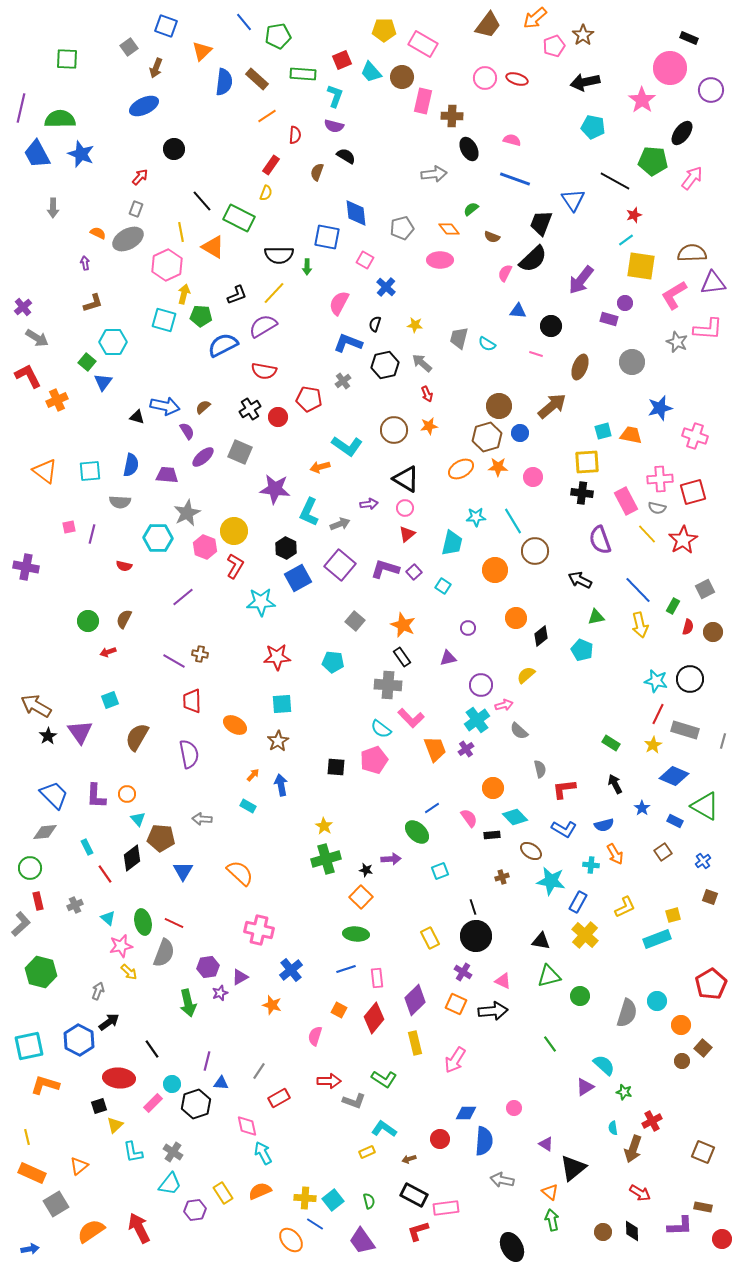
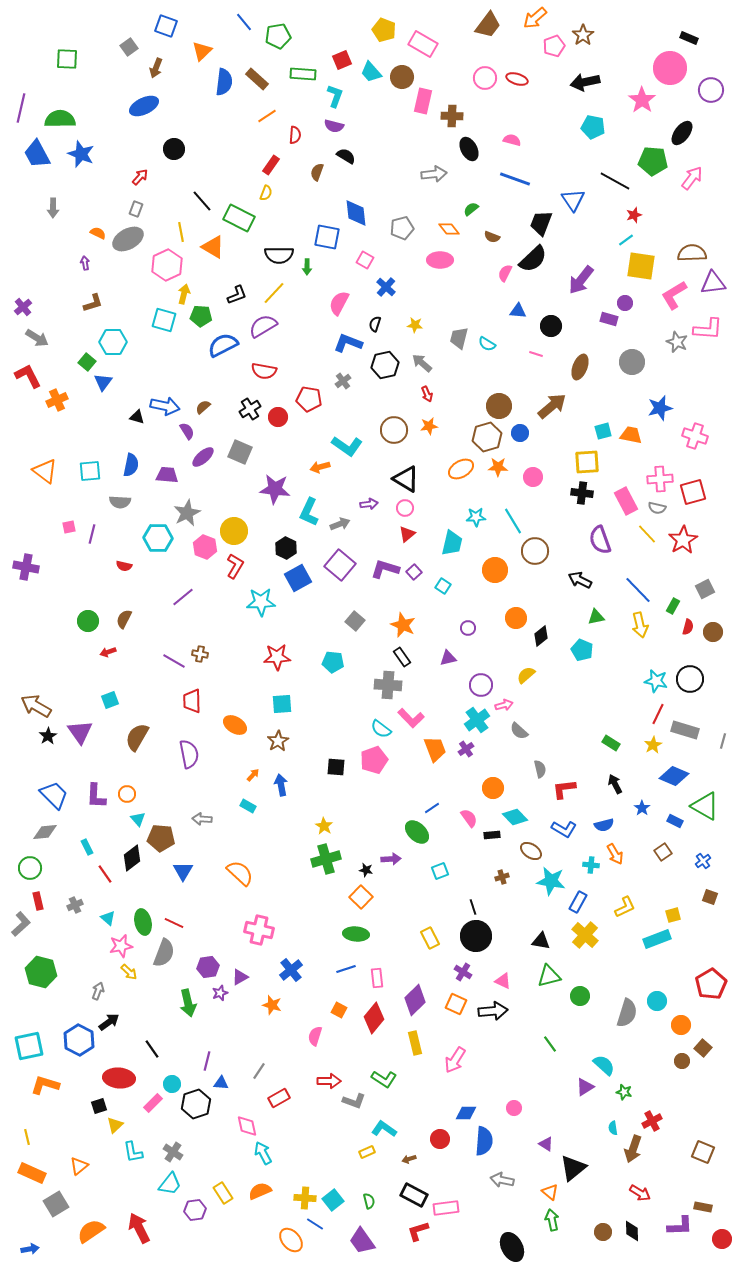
yellow pentagon at (384, 30): rotated 20 degrees clockwise
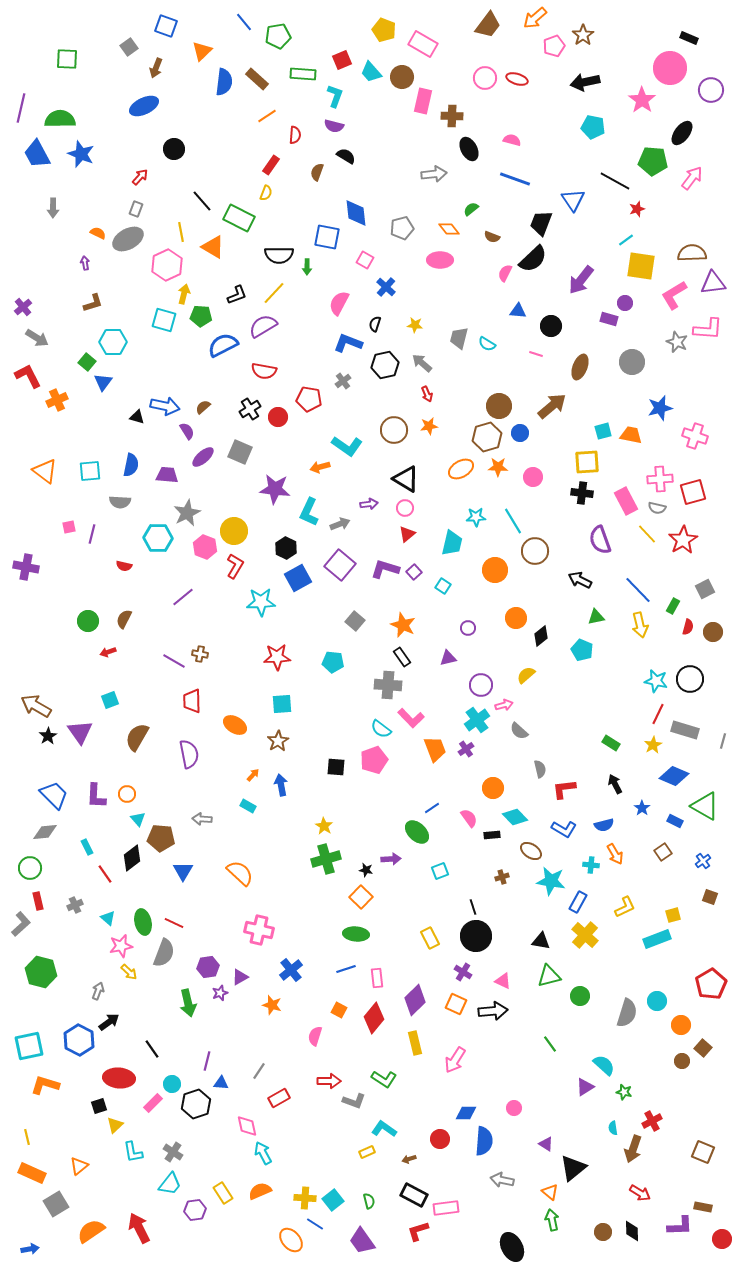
red star at (634, 215): moved 3 px right, 6 px up
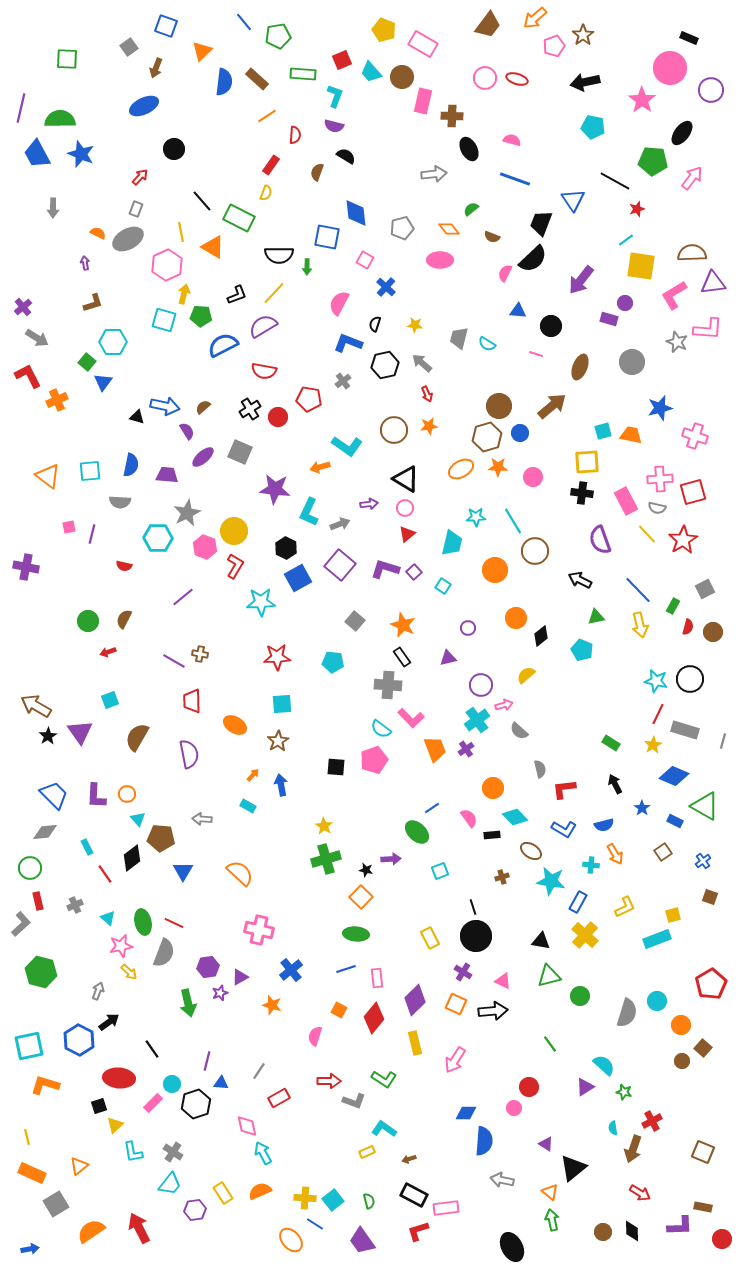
orange triangle at (45, 471): moved 3 px right, 5 px down
red circle at (440, 1139): moved 89 px right, 52 px up
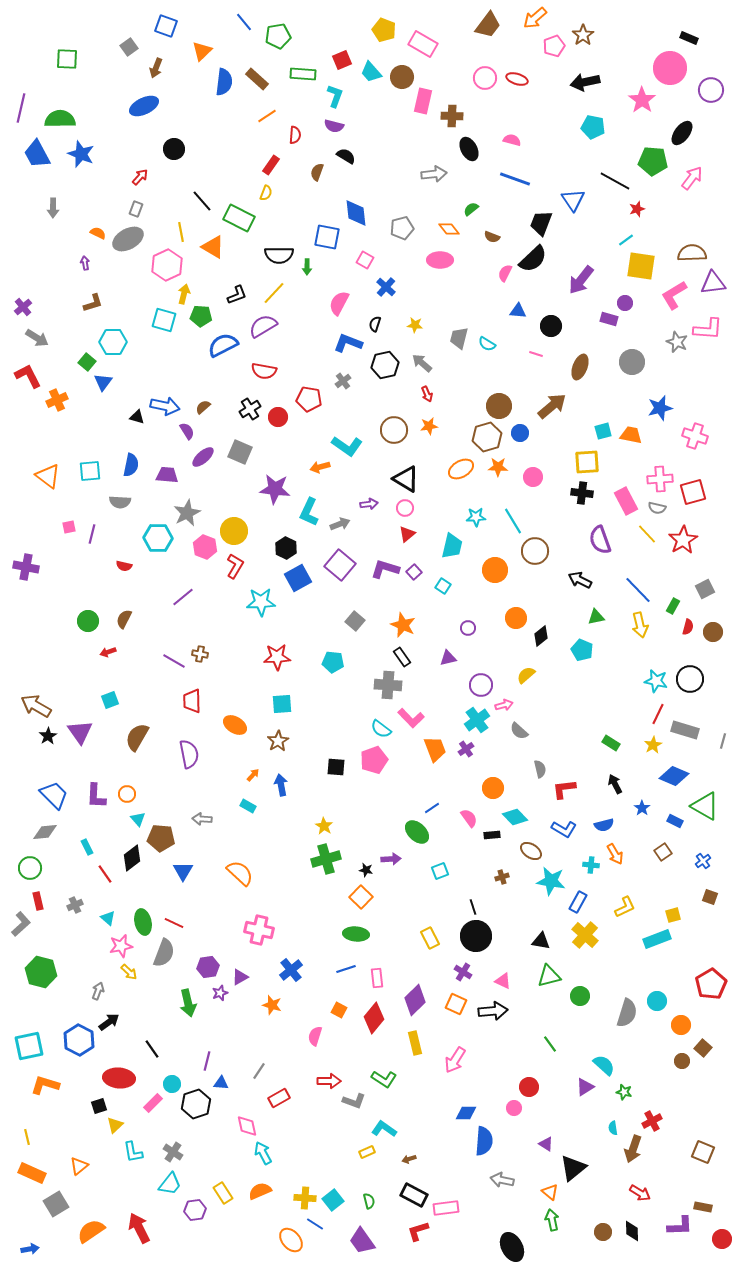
cyan trapezoid at (452, 543): moved 3 px down
